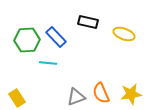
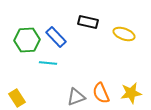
yellow star: moved 1 px up
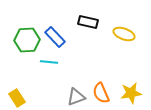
blue rectangle: moved 1 px left
cyan line: moved 1 px right, 1 px up
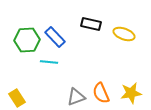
black rectangle: moved 3 px right, 2 px down
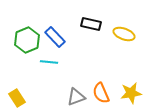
green hexagon: rotated 20 degrees counterclockwise
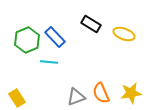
black rectangle: rotated 18 degrees clockwise
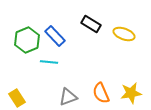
blue rectangle: moved 1 px up
gray triangle: moved 8 px left
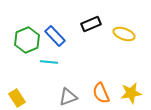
black rectangle: rotated 54 degrees counterclockwise
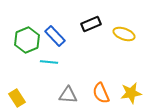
gray triangle: moved 2 px up; rotated 24 degrees clockwise
